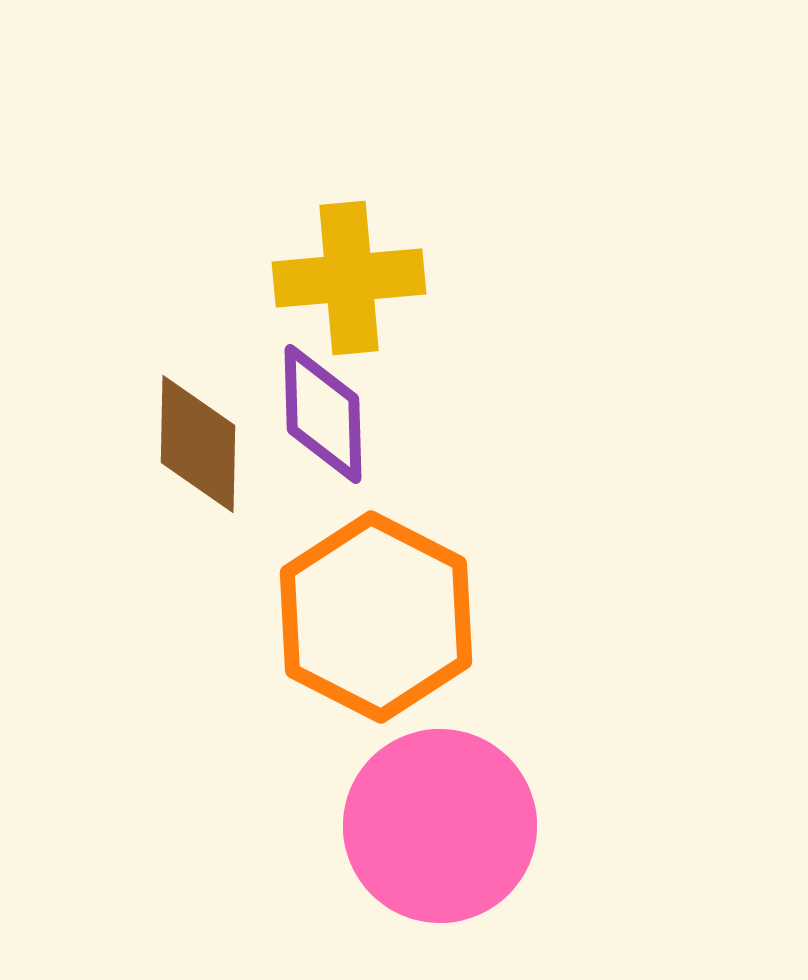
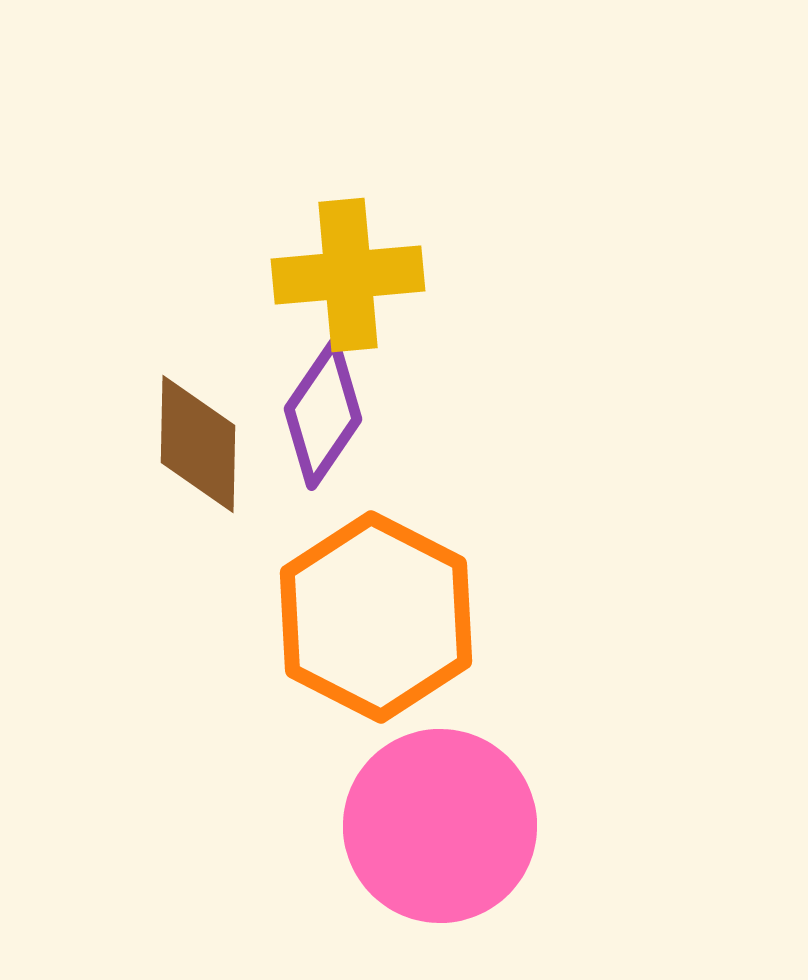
yellow cross: moved 1 px left, 3 px up
purple diamond: rotated 36 degrees clockwise
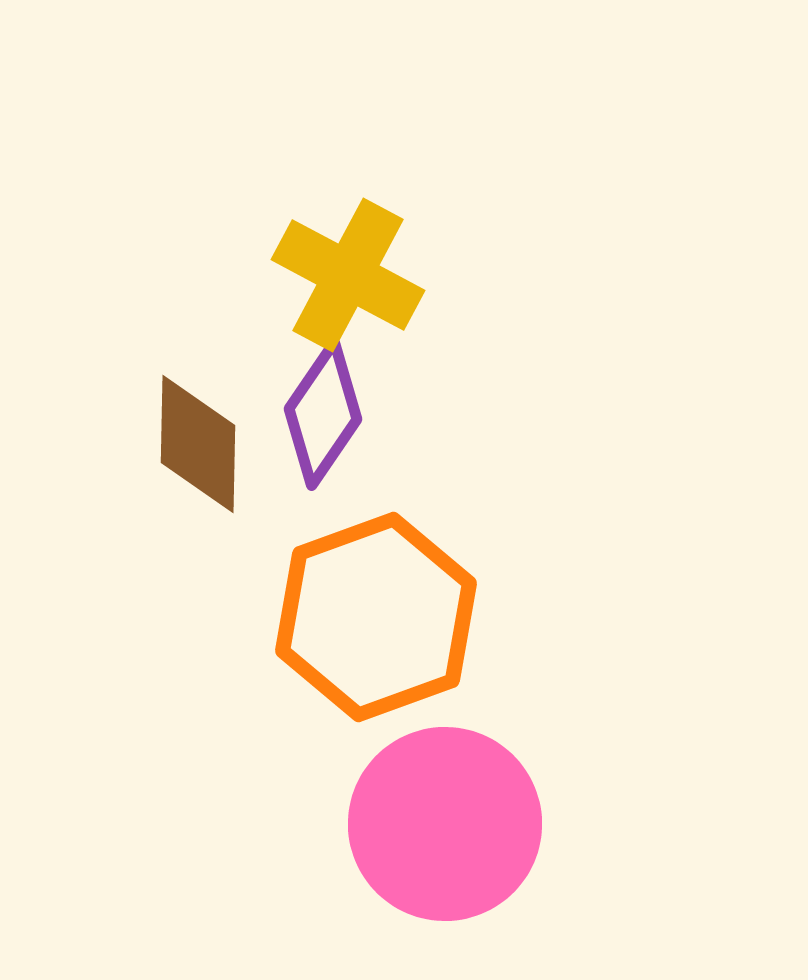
yellow cross: rotated 33 degrees clockwise
orange hexagon: rotated 13 degrees clockwise
pink circle: moved 5 px right, 2 px up
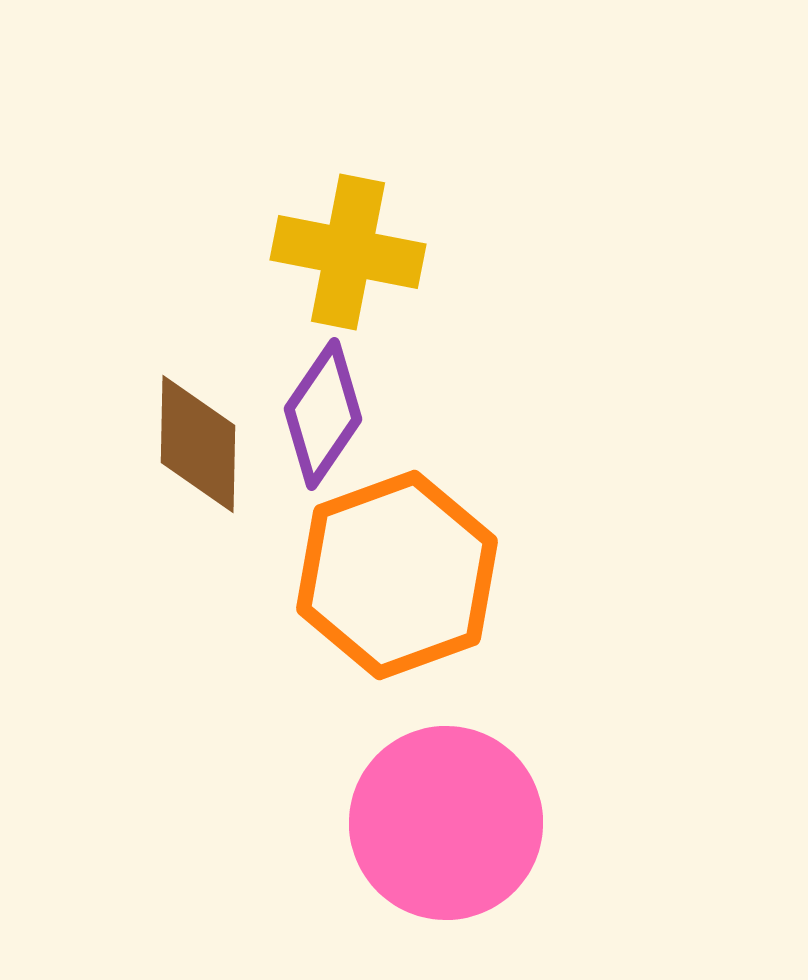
yellow cross: moved 23 px up; rotated 17 degrees counterclockwise
orange hexagon: moved 21 px right, 42 px up
pink circle: moved 1 px right, 1 px up
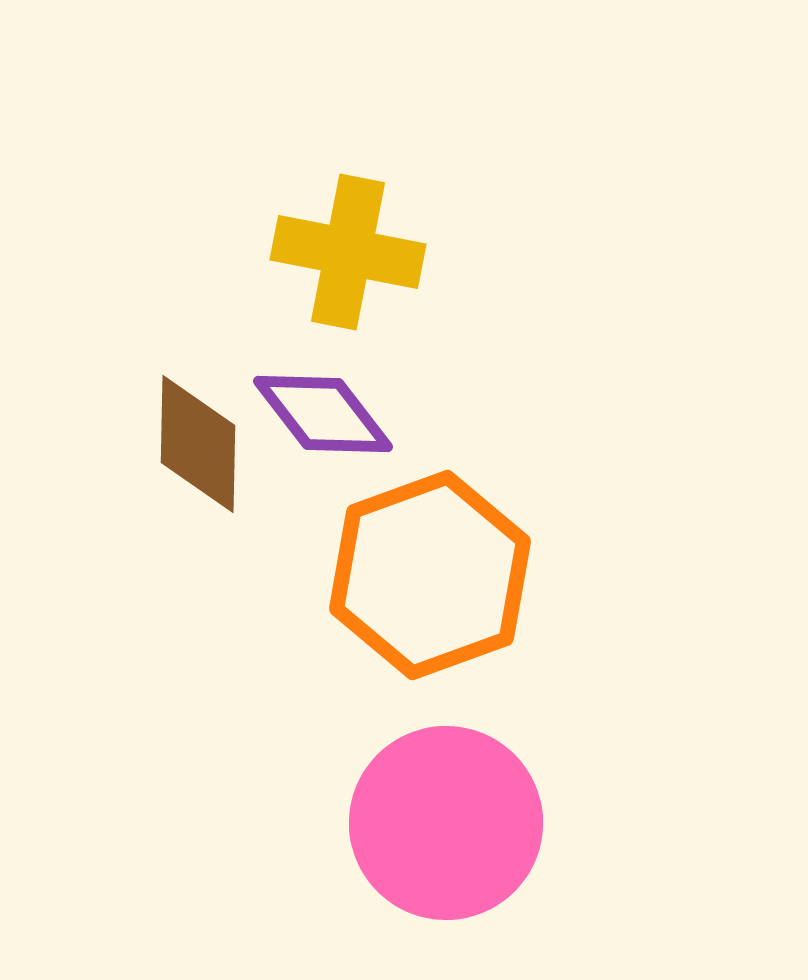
purple diamond: rotated 72 degrees counterclockwise
orange hexagon: moved 33 px right
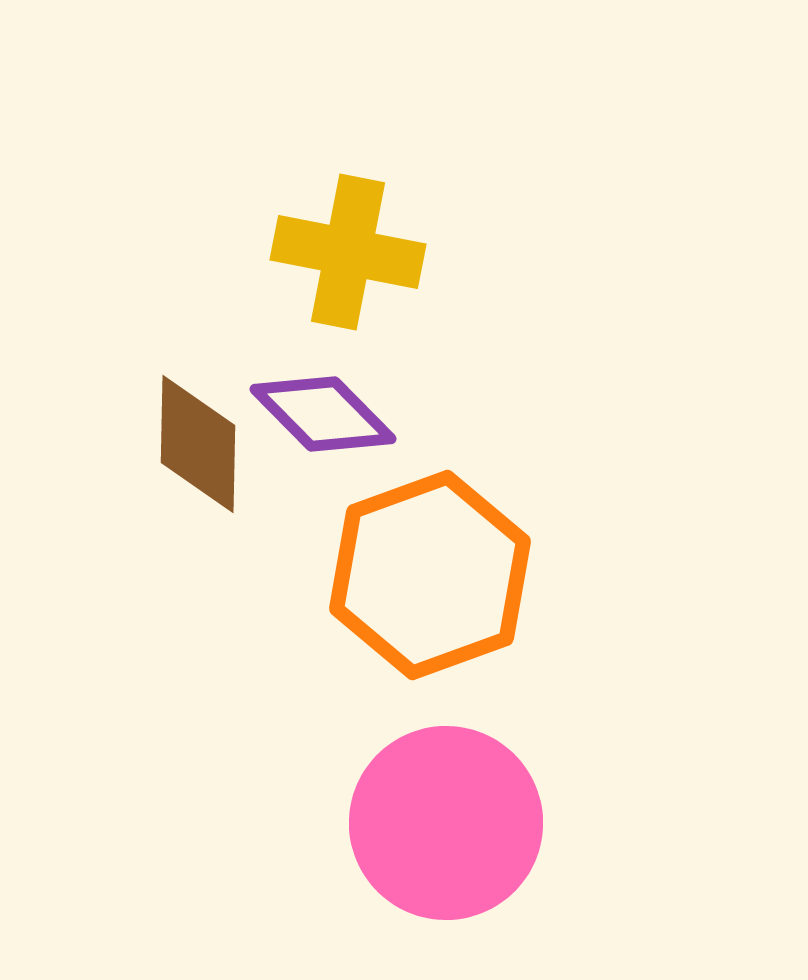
purple diamond: rotated 7 degrees counterclockwise
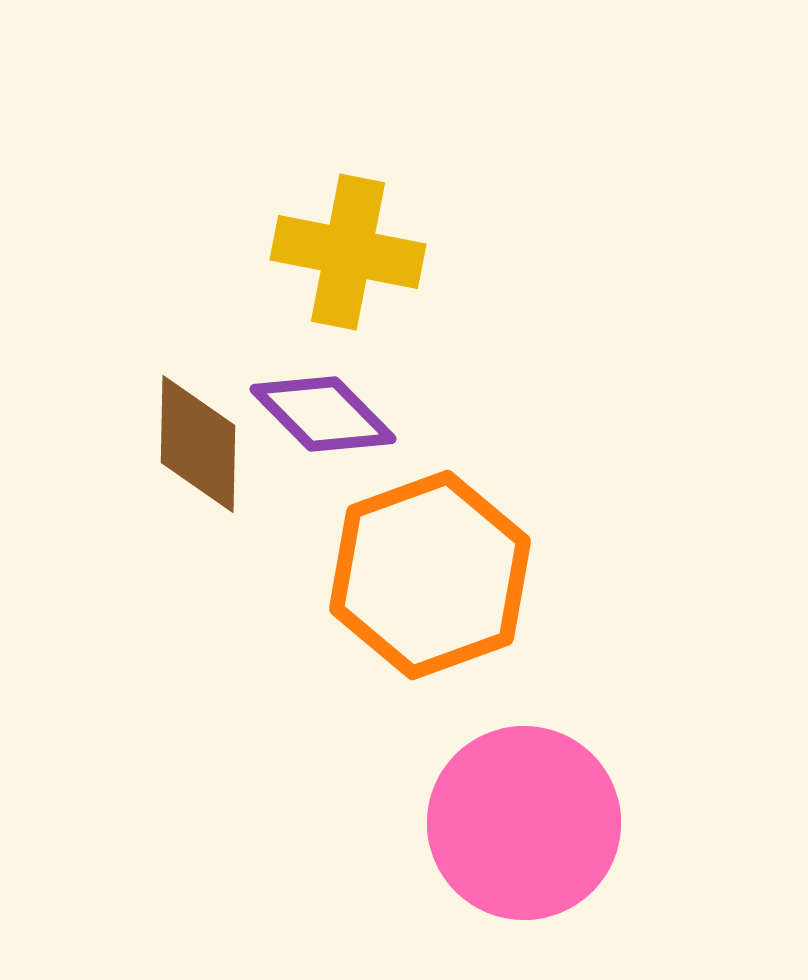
pink circle: moved 78 px right
